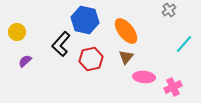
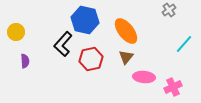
yellow circle: moved 1 px left
black L-shape: moved 2 px right
purple semicircle: rotated 128 degrees clockwise
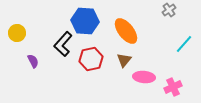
blue hexagon: moved 1 px down; rotated 8 degrees counterclockwise
yellow circle: moved 1 px right, 1 px down
brown triangle: moved 2 px left, 3 px down
purple semicircle: moved 8 px right; rotated 24 degrees counterclockwise
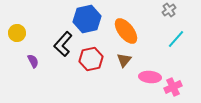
blue hexagon: moved 2 px right, 2 px up; rotated 16 degrees counterclockwise
cyan line: moved 8 px left, 5 px up
pink ellipse: moved 6 px right
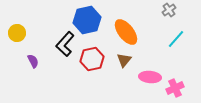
blue hexagon: moved 1 px down
orange ellipse: moved 1 px down
black L-shape: moved 2 px right
red hexagon: moved 1 px right
pink cross: moved 2 px right, 1 px down
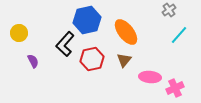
yellow circle: moved 2 px right
cyan line: moved 3 px right, 4 px up
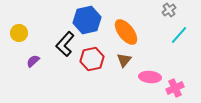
purple semicircle: rotated 104 degrees counterclockwise
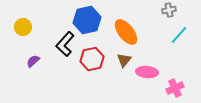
gray cross: rotated 24 degrees clockwise
yellow circle: moved 4 px right, 6 px up
pink ellipse: moved 3 px left, 5 px up
